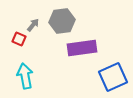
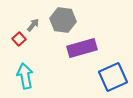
gray hexagon: moved 1 px right, 1 px up; rotated 15 degrees clockwise
red square: rotated 24 degrees clockwise
purple rectangle: rotated 8 degrees counterclockwise
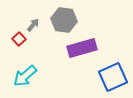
gray hexagon: moved 1 px right
cyan arrow: rotated 120 degrees counterclockwise
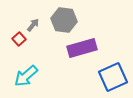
cyan arrow: moved 1 px right
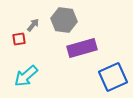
red square: rotated 32 degrees clockwise
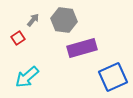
gray arrow: moved 5 px up
red square: moved 1 px left, 1 px up; rotated 24 degrees counterclockwise
cyan arrow: moved 1 px right, 1 px down
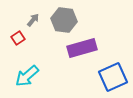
cyan arrow: moved 1 px up
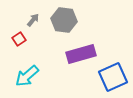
red square: moved 1 px right, 1 px down
purple rectangle: moved 1 px left, 6 px down
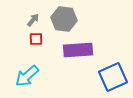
gray hexagon: moved 1 px up
red square: moved 17 px right; rotated 32 degrees clockwise
purple rectangle: moved 3 px left, 4 px up; rotated 12 degrees clockwise
